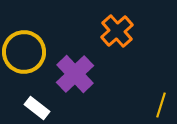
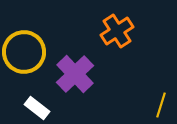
orange cross: rotated 8 degrees clockwise
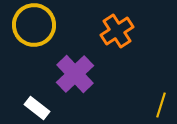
yellow circle: moved 10 px right, 27 px up
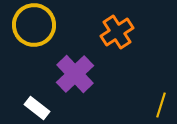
orange cross: moved 1 px down
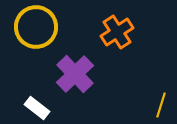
yellow circle: moved 2 px right, 2 px down
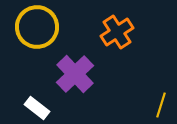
yellow circle: moved 1 px right
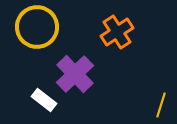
white rectangle: moved 7 px right, 8 px up
